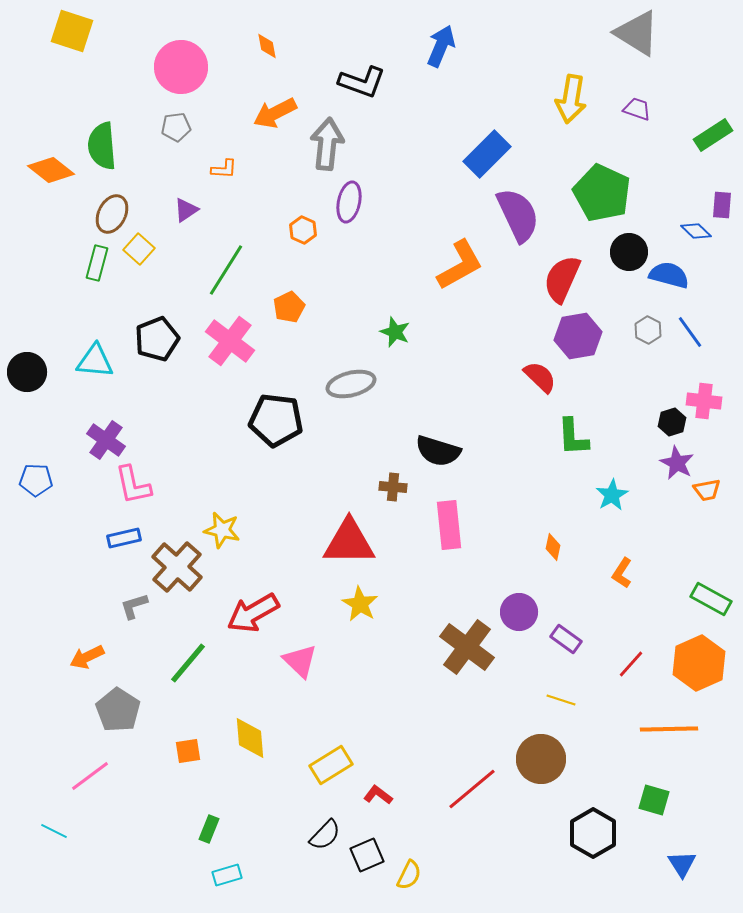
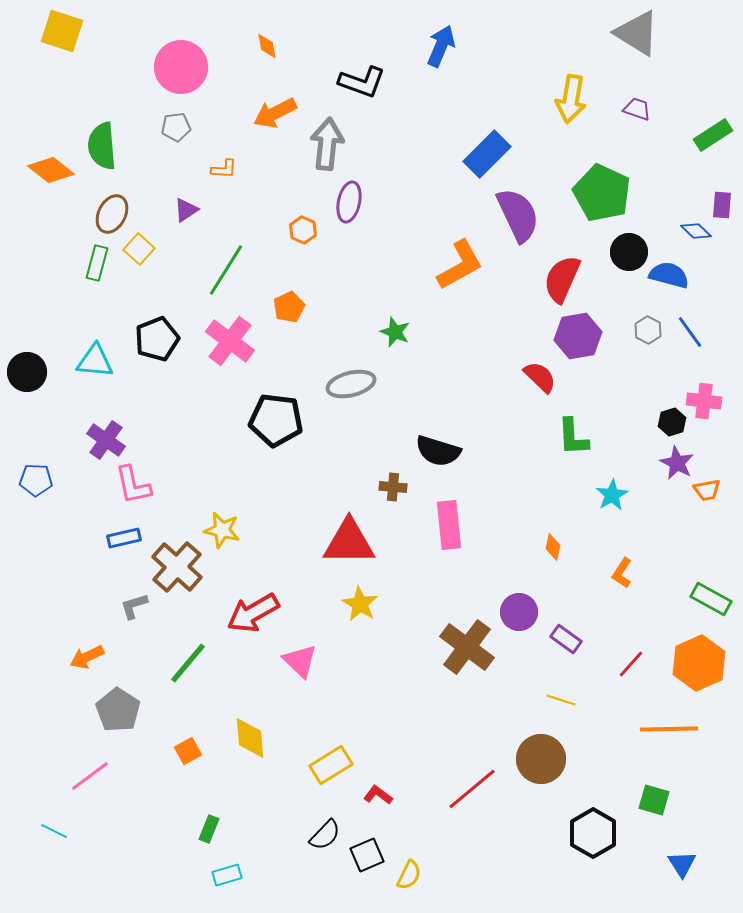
yellow square at (72, 31): moved 10 px left
orange square at (188, 751): rotated 20 degrees counterclockwise
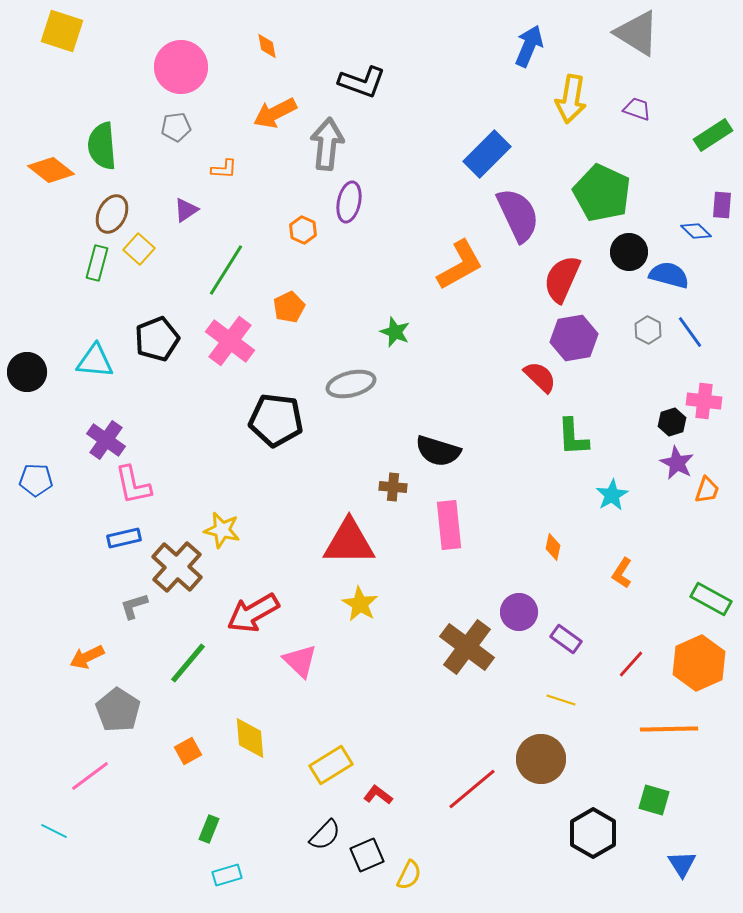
blue arrow at (441, 46): moved 88 px right
purple hexagon at (578, 336): moved 4 px left, 2 px down
orange trapezoid at (707, 490): rotated 60 degrees counterclockwise
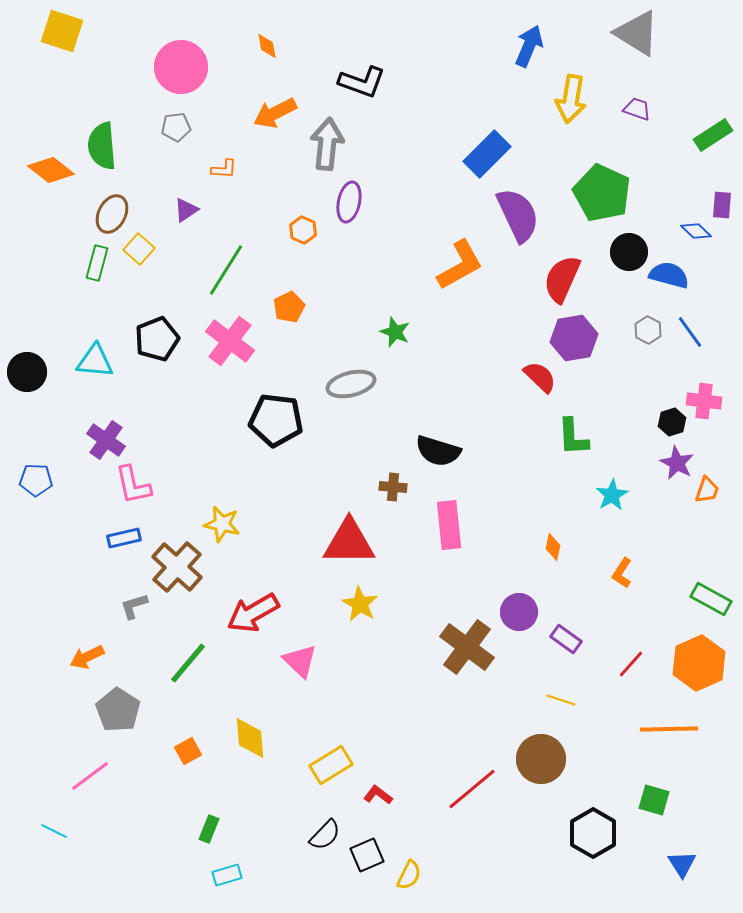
yellow star at (222, 530): moved 6 px up
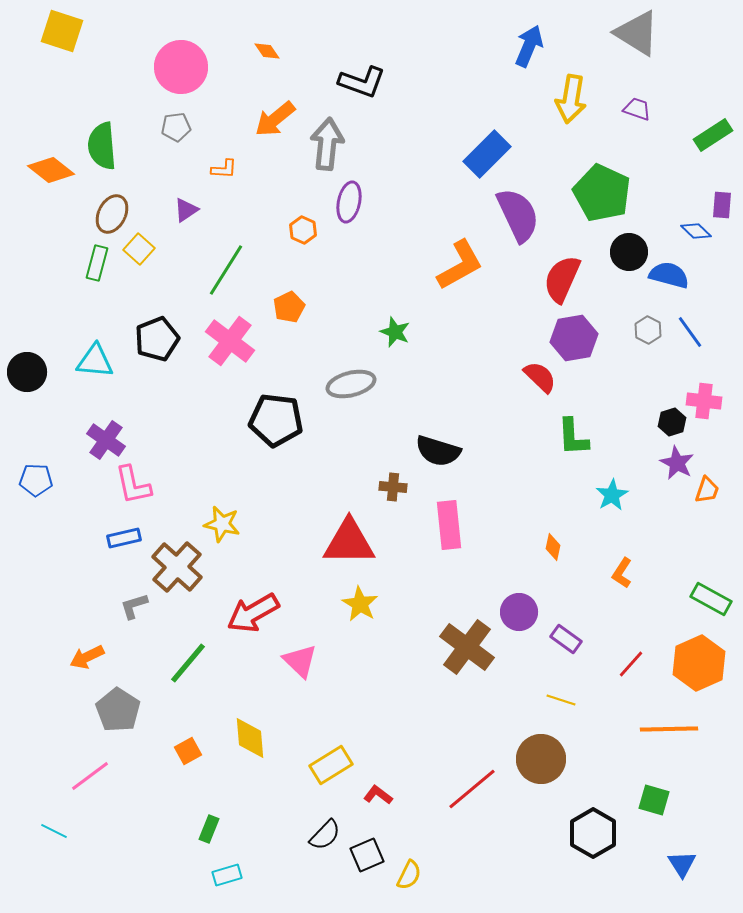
orange diamond at (267, 46): moved 5 px down; rotated 24 degrees counterclockwise
orange arrow at (275, 113): moved 6 px down; rotated 12 degrees counterclockwise
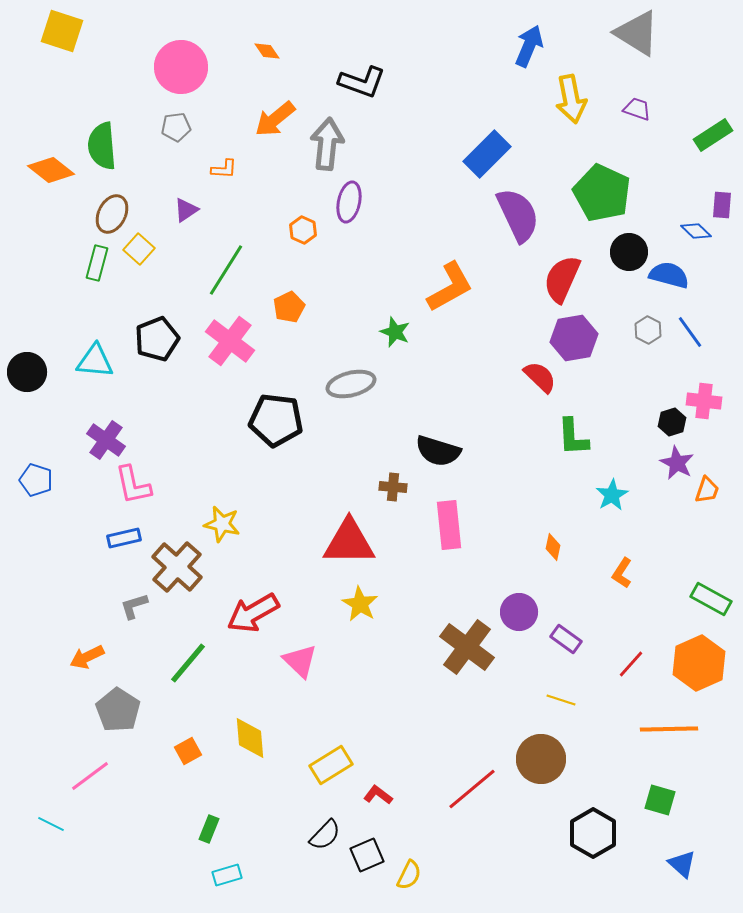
yellow arrow at (571, 99): rotated 21 degrees counterclockwise
orange L-shape at (460, 265): moved 10 px left, 22 px down
blue pentagon at (36, 480): rotated 16 degrees clockwise
green square at (654, 800): moved 6 px right
cyan line at (54, 831): moved 3 px left, 7 px up
blue triangle at (682, 864): rotated 16 degrees counterclockwise
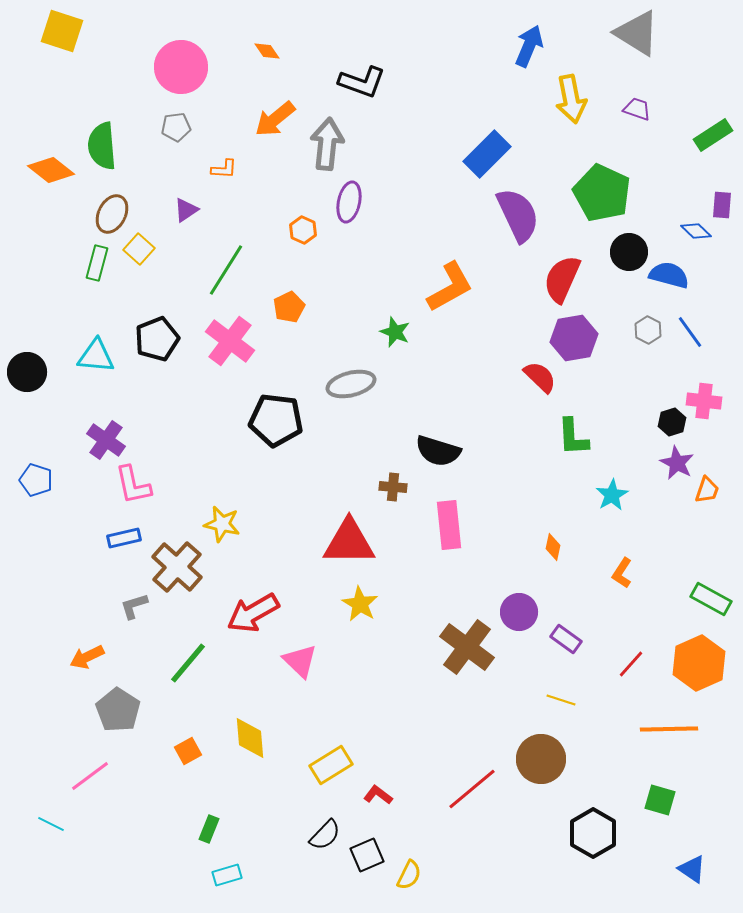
cyan triangle at (95, 361): moved 1 px right, 5 px up
blue triangle at (682, 864): moved 10 px right, 5 px down; rotated 8 degrees counterclockwise
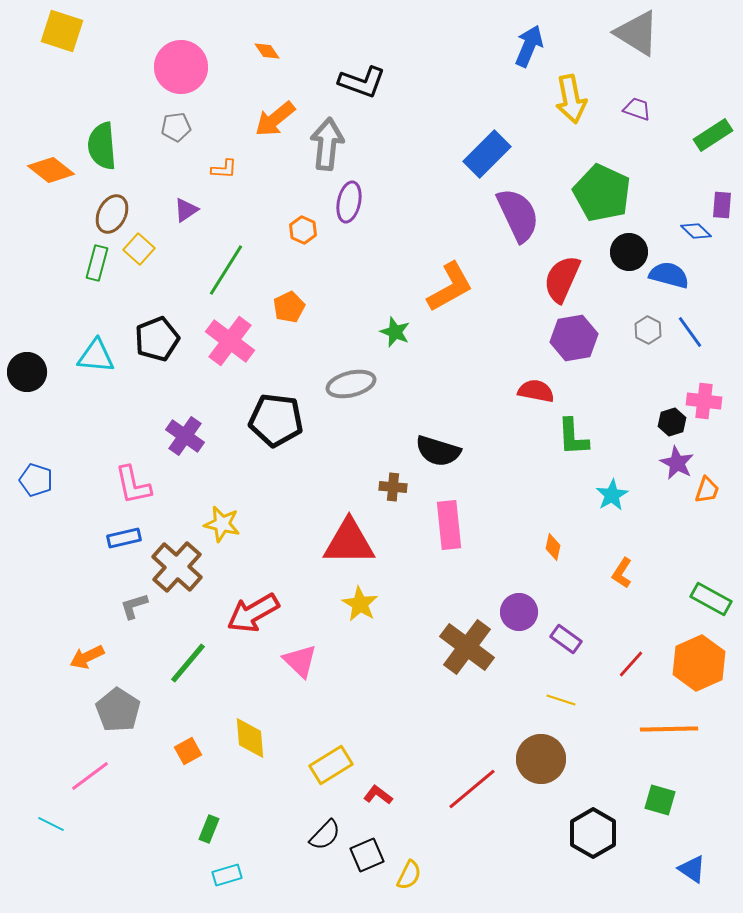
red semicircle at (540, 377): moved 4 px left, 14 px down; rotated 33 degrees counterclockwise
purple cross at (106, 440): moved 79 px right, 4 px up
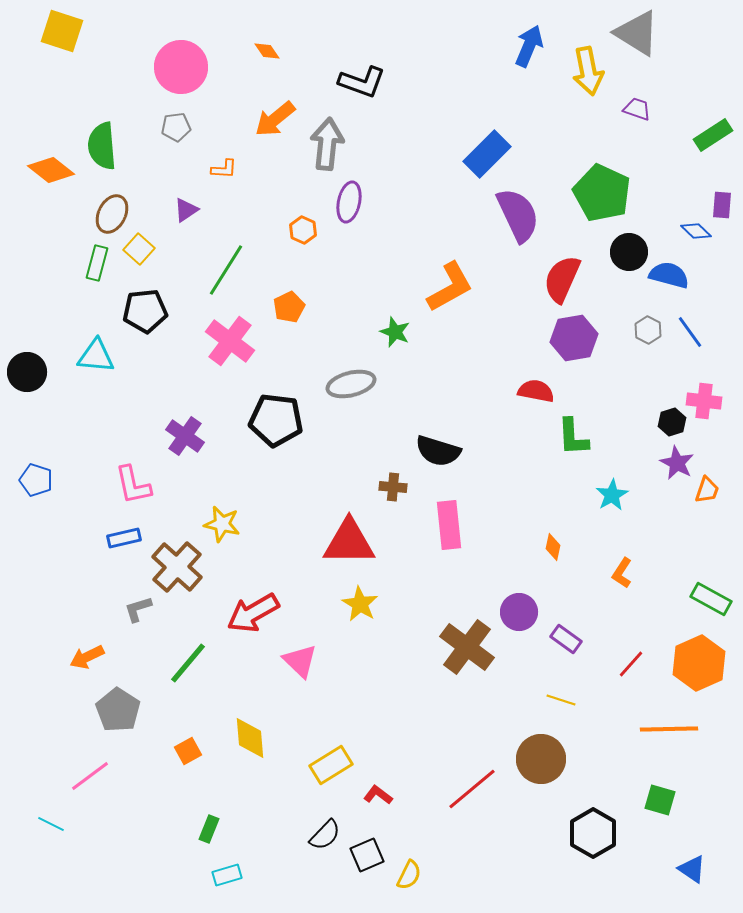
yellow arrow at (571, 99): moved 17 px right, 28 px up
black pentagon at (157, 339): moved 12 px left, 28 px up; rotated 15 degrees clockwise
gray L-shape at (134, 606): moved 4 px right, 3 px down
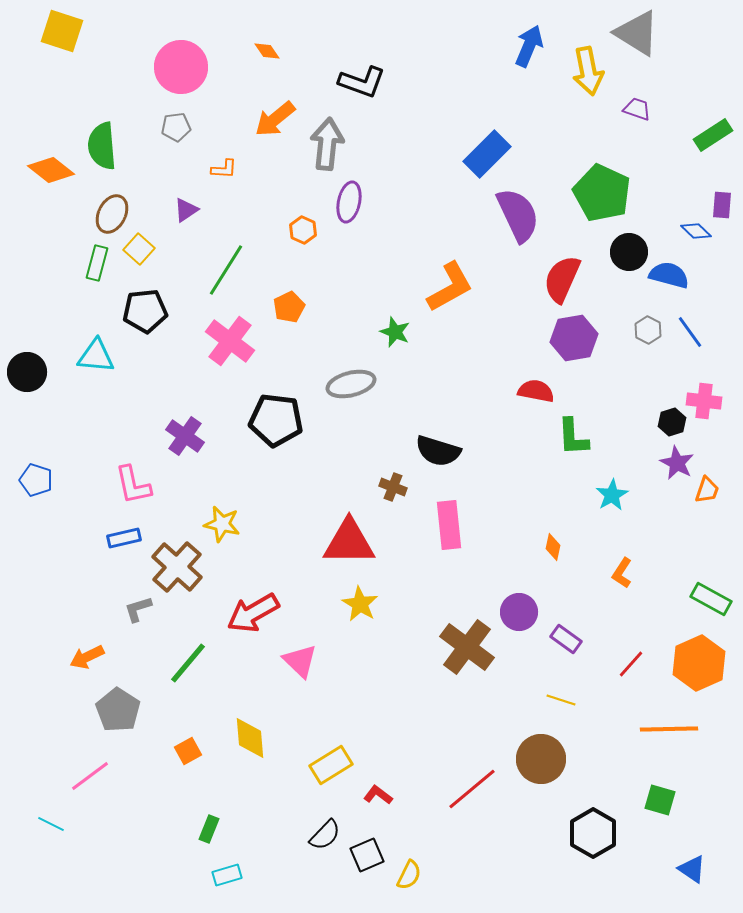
brown cross at (393, 487): rotated 16 degrees clockwise
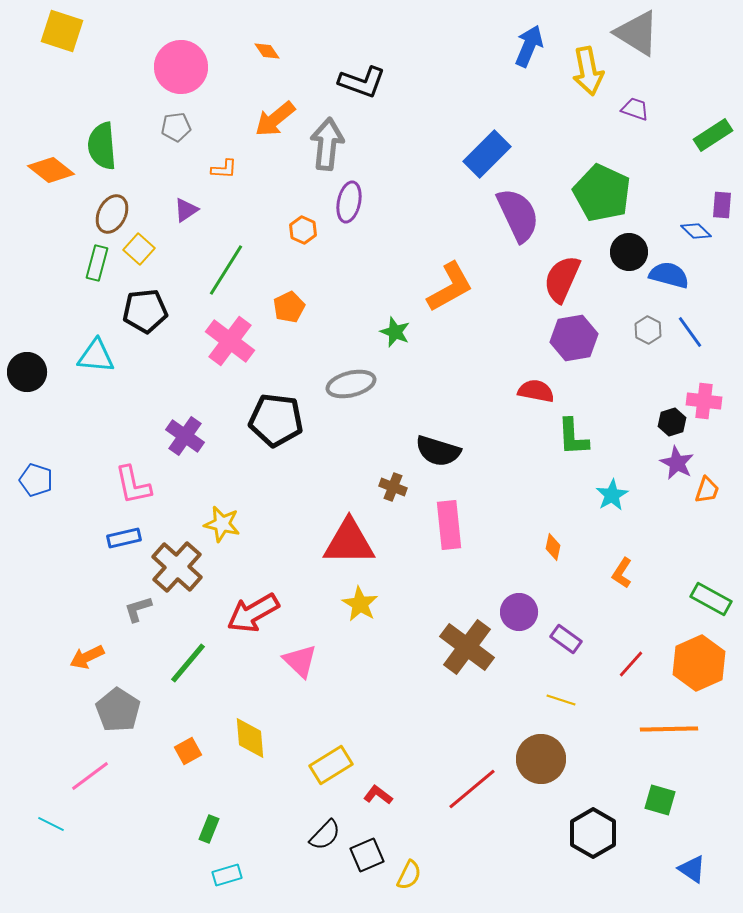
purple trapezoid at (637, 109): moved 2 px left
